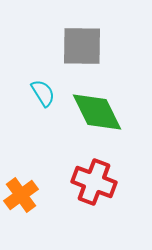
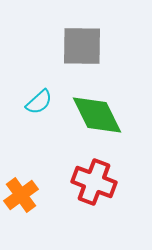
cyan semicircle: moved 4 px left, 9 px down; rotated 80 degrees clockwise
green diamond: moved 3 px down
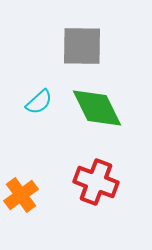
green diamond: moved 7 px up
red cross: moved 2 px right
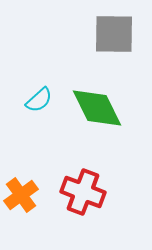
gray square: moved 32 px right, 12 px up
cyan semicircle: moved 2 px up
red cross: moved 13 px left, 10 px down
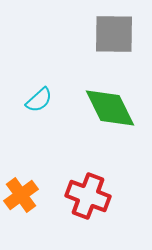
green diamond: moved 13 px right
red cross: moved 5 px right, 4 px down
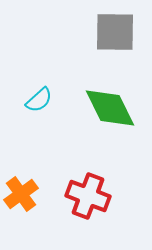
gray square: moved 1 px right, 2 px up
orange cross: moved 1 px up
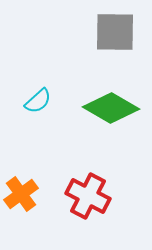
cyan semicircle: moved 1 px left, 1 px down
green diamond: moved 1 px right; rotated 34 degrees counterclockwise
red cross: rotated 6 degrees clockwise
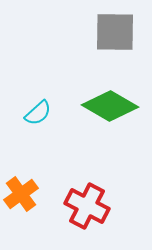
cyan semicircle: moved 12 px down
green diamond: moved 1 px left, 2 px up
red cross: moved 1 px left, 10 px down
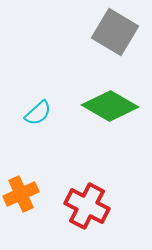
gray square: rotated 30 degrees clockwise
orange cross: rotated 12 degrees clockwise
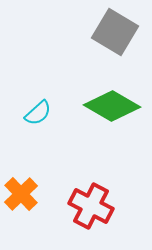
green diamond: moved 2 px right
orange cross: rotated 20 degrees counterclockwise
red cross: moved 4 px right
